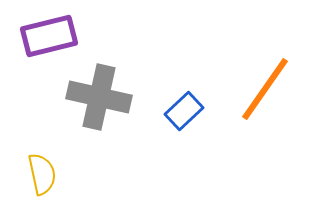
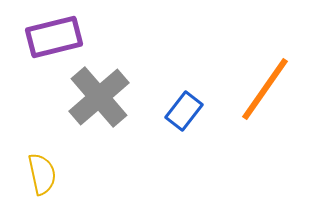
purple rectangle: moved 5 px right, 1 px down
gray cross: rotated 36 degrees clockwise
blue rectangle: rotated 9 degrees counterclockwise
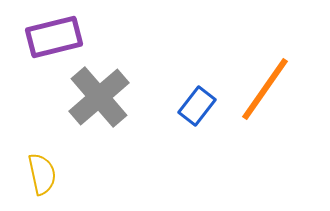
blue rectangle: moved 13 px right, 5 px up
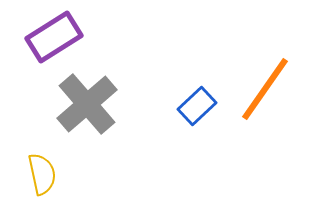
purple rectangle: rotated 18 degrees counterclockwise
gray cross: moved 12 px left, 7 px down
blue rectangle: rotated 9 degrees clockwise
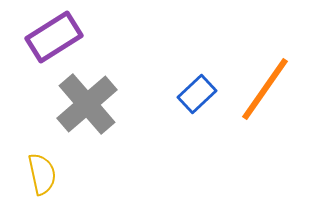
blue rectangle: moved 12 px up
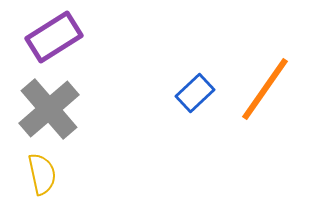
blue rectangle: moved 2 px left, 1 px up
gray cross: moved 38 px left, 5 px down
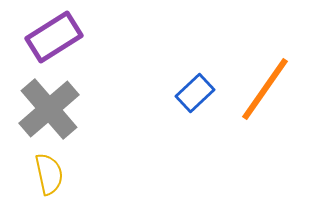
yellow semicircle: moved 7 px right
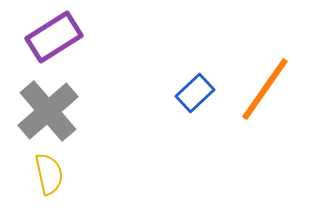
gray cross: moved 1 px left, 2 px down
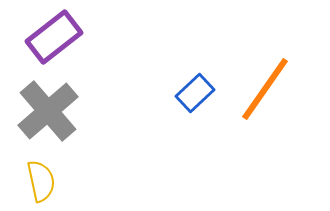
purple rectangle: rotated 6 degrees counterclockwise
yellow semicircle: moved 8 px left, 7 px down
